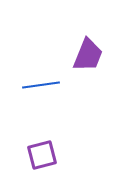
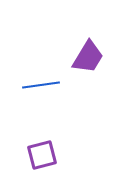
purple trapezoid: moved 2 px down; rotated 9 degrees clockwise
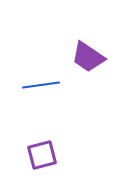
purple trapezoid: rotated 93 degrees clockwise
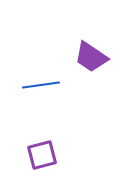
purple trapezoid: moved 3 px right
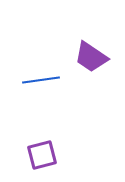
blue line: moved 5 px up
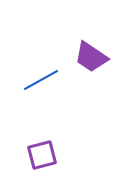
blue line: rotated 21 degrees counterclockwise
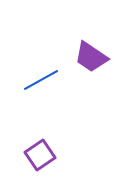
purple square: moved 2 px left; rotated 20 degrees counterclockwise
